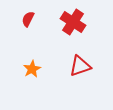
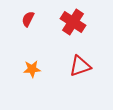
orange star: rotated 24 degrees clockwise
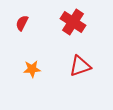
red semicircle: moved 6 px left, 4 px down
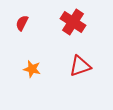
orange star: rotated 18 degrees clockwise
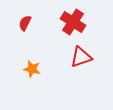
red semicircle: moved 3 px right
red triangle: moved 1 px right, 9 px up
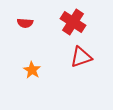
red semicircle: rotated 112 degrees counterclockwise
orange star: moved 1 px down; rotated 18 degrees clockwise
